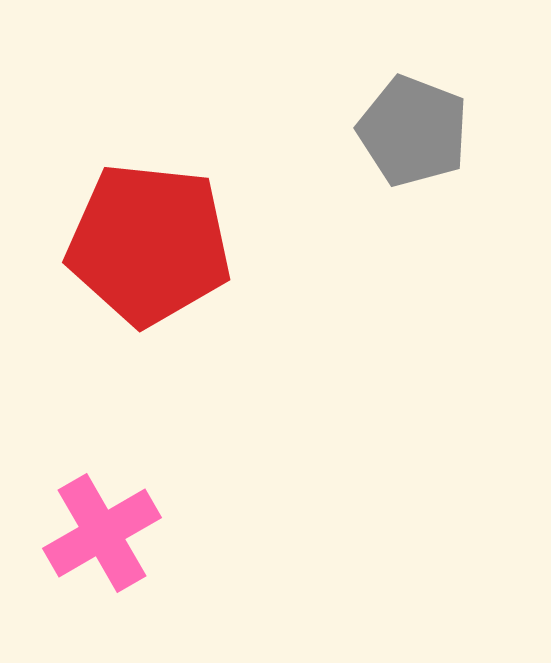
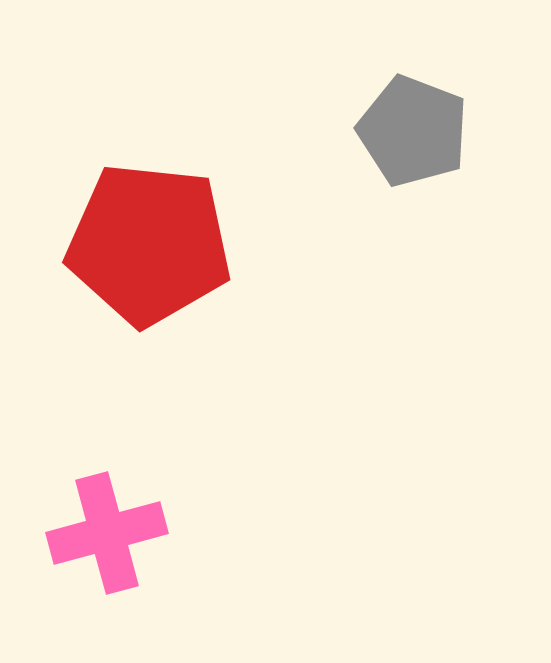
pink cross: moved 5 px right; rotated 15 degrees clockwise
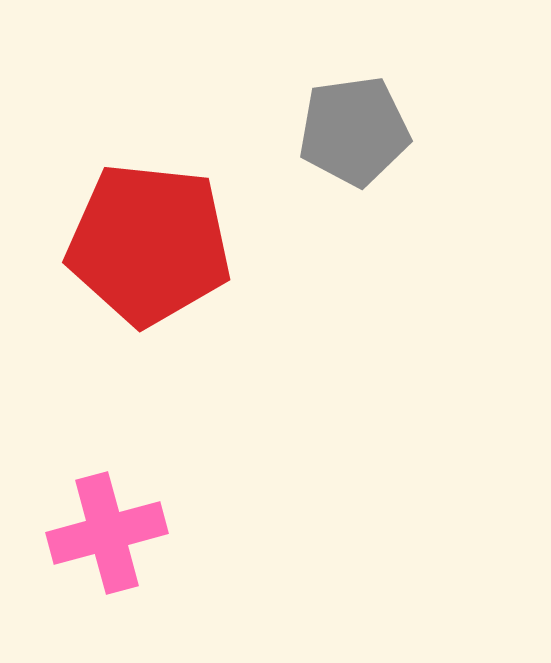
gray pentagon: moved 59 px left; rotated 29 degrees counterclockwise
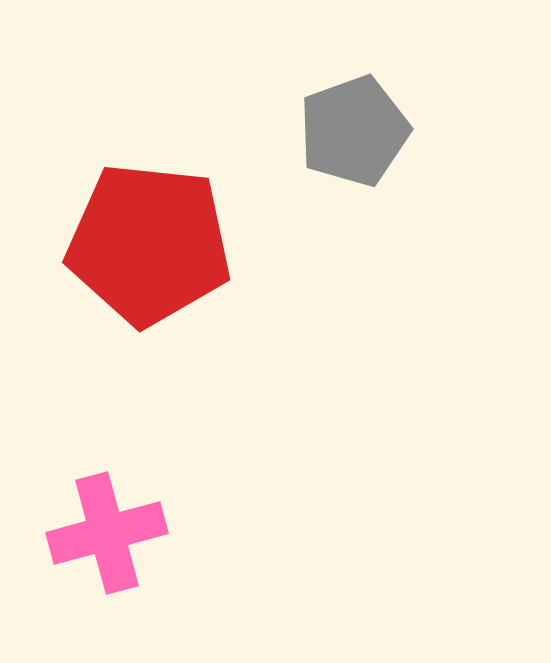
gray pentagon: rotated 12 degrees counterclockwise
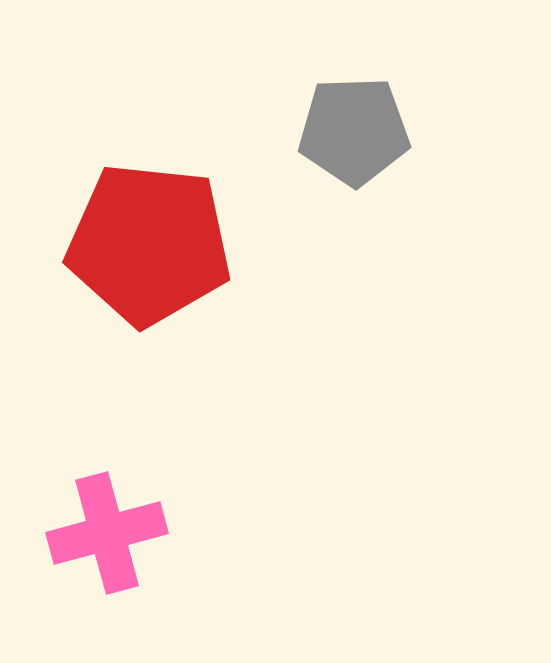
gray pentagon: rotated 18 degrees clockwise
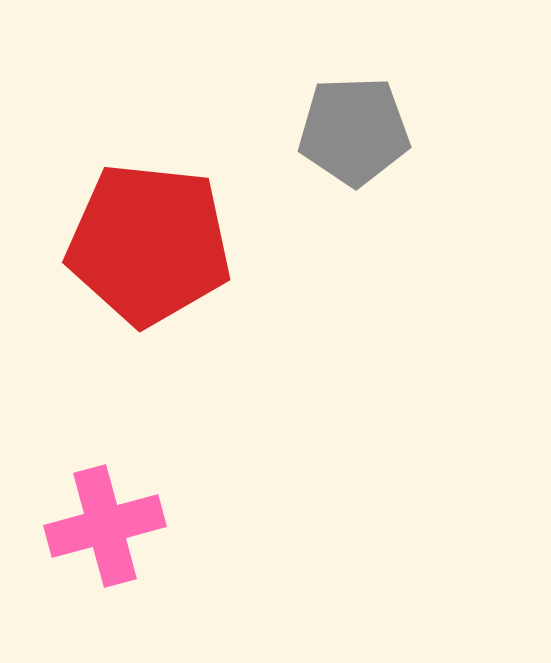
pink cross: moved 2 px left, 7 px up
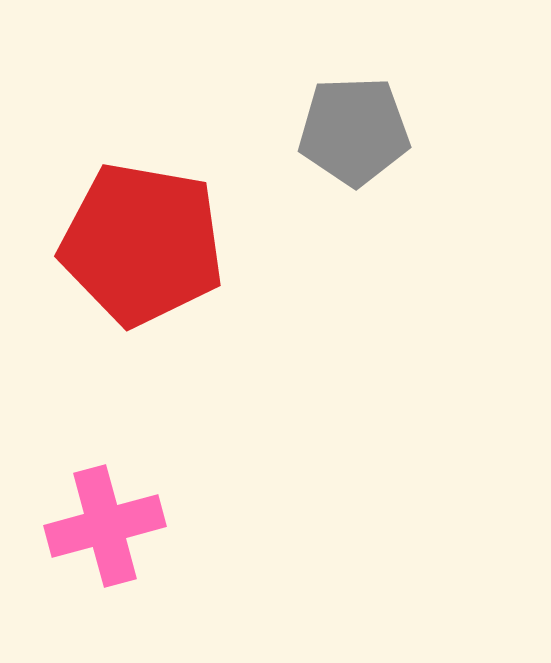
red pentagon: moved 7 px left; rotated 4 degrees clockwise
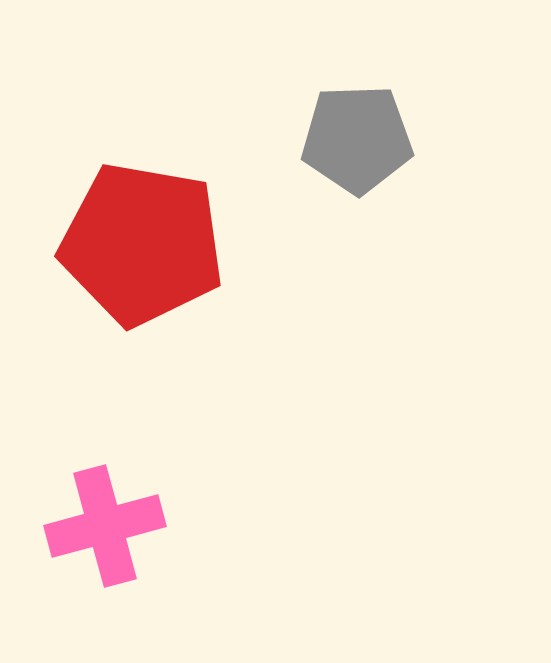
gray pentagon: moved 3 px right, 8 px down
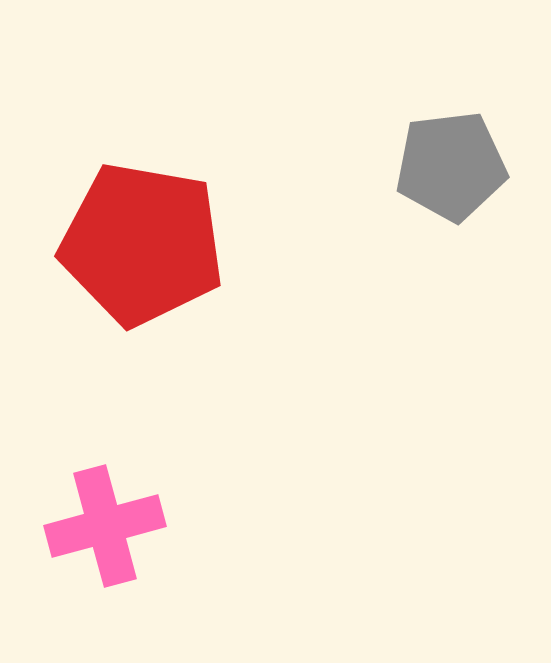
gray pentagon: moved 94 px right, 27 px down; rotated 5 degrees counterclockwise
